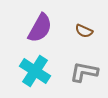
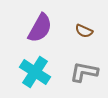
cyan cross: moved 1 px down
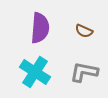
purple semicircle: rotated 24 degrees counterclockwise
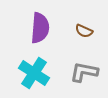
cyan cross: moved 1 px left, 1 px down
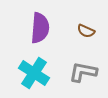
brown semicircle: moved 2 px right
gray L-shape: moved 1 px left
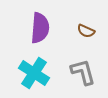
gray L-shape: rotated 64 degrees clockwise
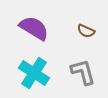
purple semicircle: moved 6 px left; rotated 64 degrees counterclockwise
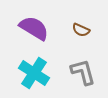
brown semicircle: moved 5 px left, 1 px up
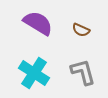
purple semicircle: moved 4 px right, 5 px up
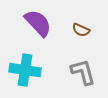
purple semicircle: rotated 16 degrees clockwise
cyan cross: moved 9 px left, 3 px up; rotated 24 degrees counterclockwise
